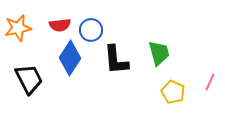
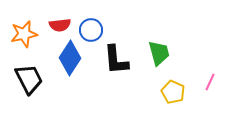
orange star: moved 6 px right, 6 px down
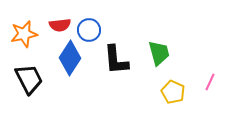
blue circle: moved 2 px left
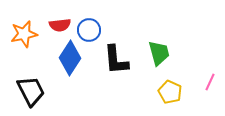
black trapezoid: moved 2 px right, 12 px down
yellow pentagon: moved 3 px left
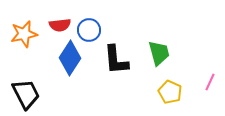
black trapezoid: moved 5 px left, 3 px down
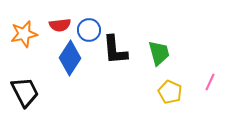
black L-shape: moved 1 px left, 10 px up
black trapezoid: moved 1 px left, 2 px up
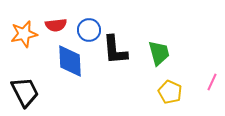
red semicircle: moved 4 px left
blue diamond: moved 3 px down; rotated 36 degrees counterclockwise
pink line: moved 2 px right
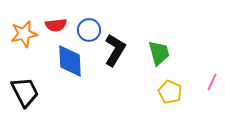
black L-shape: rotated 144 degrees counterclockwise
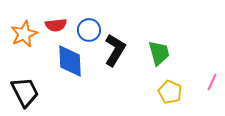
orange star: rotated 12 degrees counterclockwise
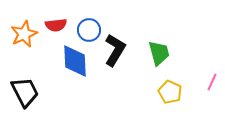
blue diamond: moved 5 px right
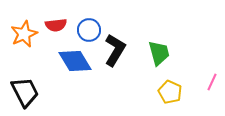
blue diamond: rotated 28 degrees counterclockwise
